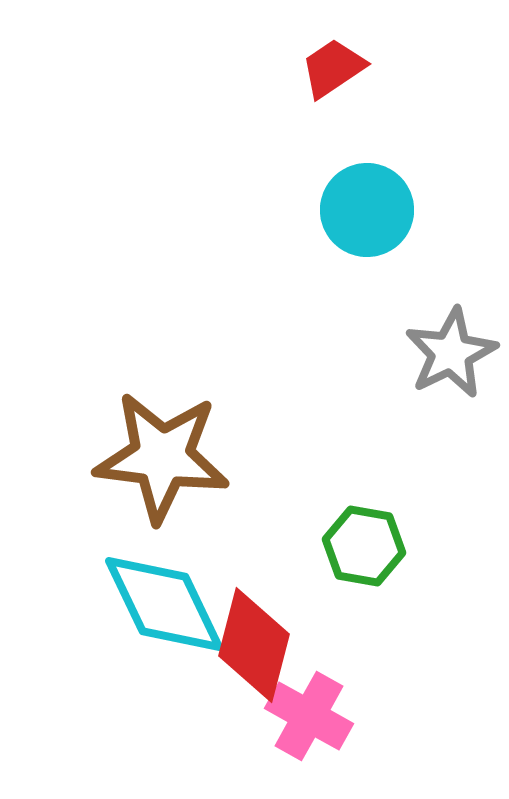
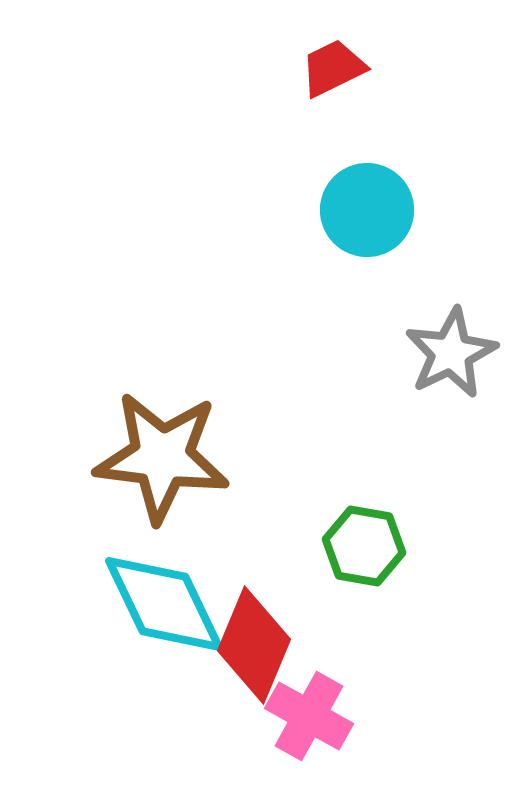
red trapezoid: rotated 8 degrees clockwise
red diamond: rotated 8 degrees clockwise
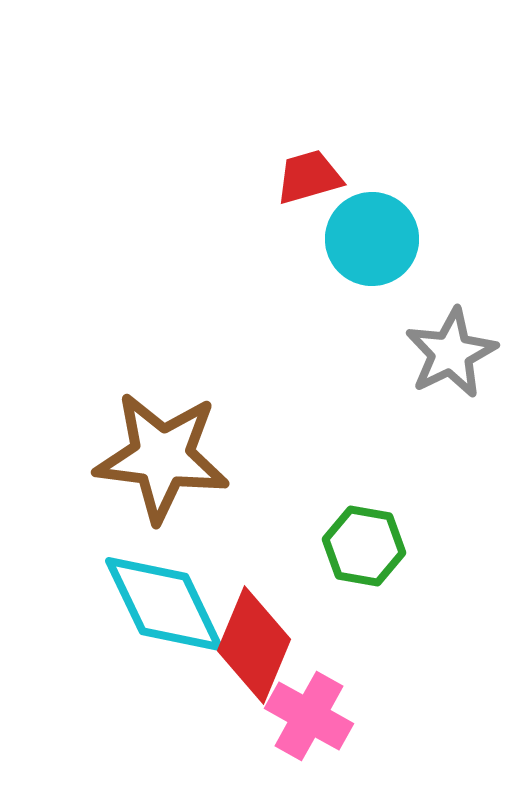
red trapezoid: moved 24 px left, 109 px down; rotated 10 degrees clockwise
cyan circle: moved 5 px right, 29 px down
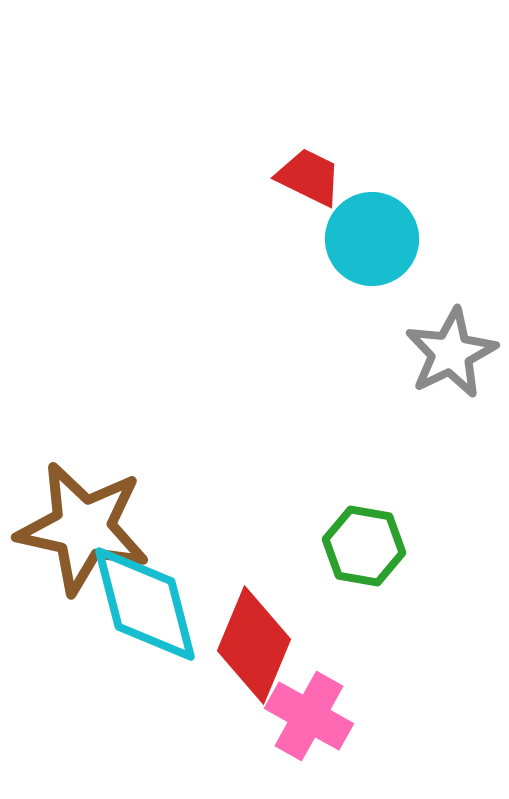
red trapezoid: rotated 42 degrees clockwise
brown star: moved 79 px left, 71 px down; rotated 5 degrees clockwise
cyan diamond: moved 19 px left; rotated 11 degrees clockwise
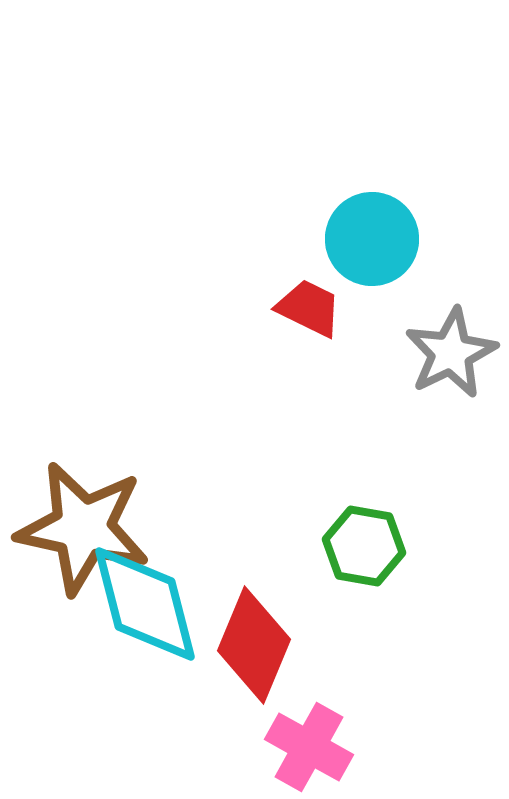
red trapezoid: moved 131 px down
pink cross: moved 31 px down
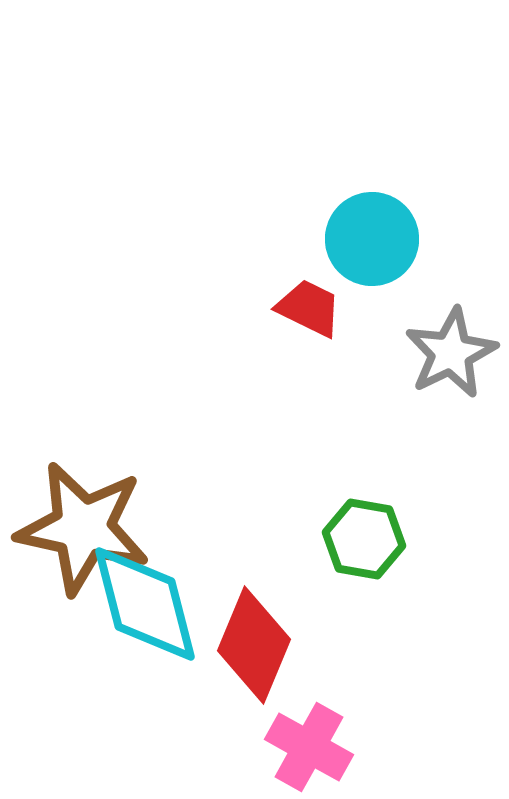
green hexagon: moved 7 px up
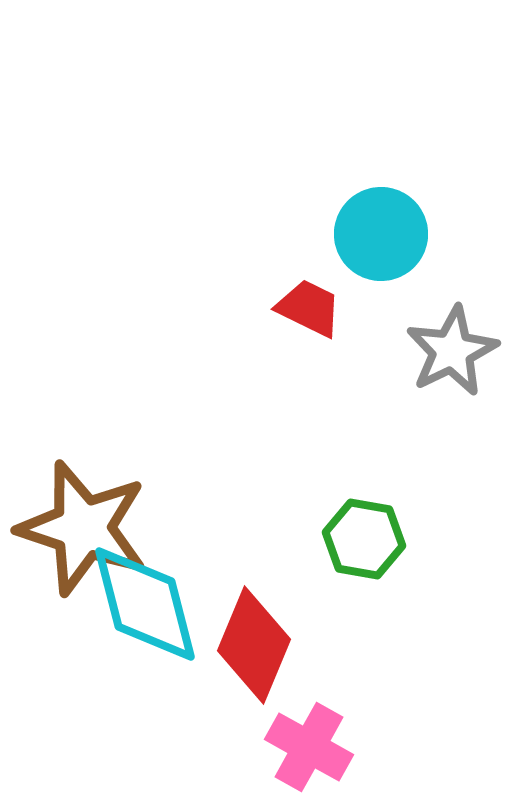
cyan circle: moved 9 px right, 5 px up
gray star: moved 1 px right, 2 px up
brown star: rotated 6 degrees clockwise
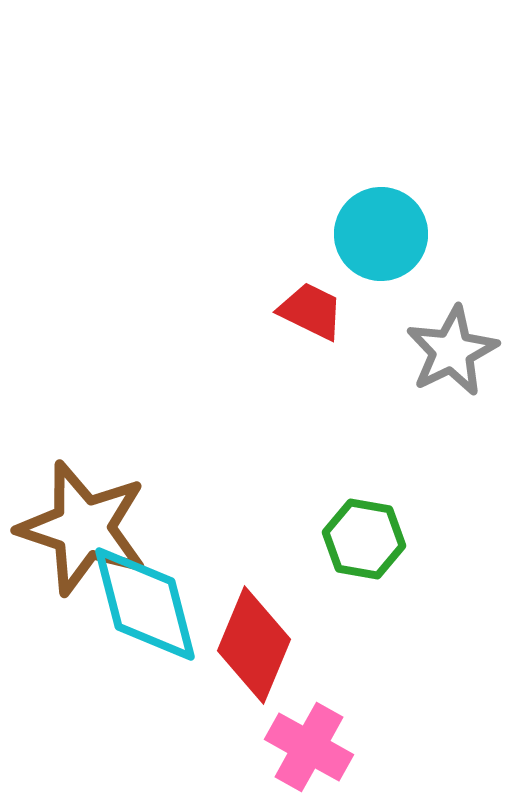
red trapezoid: moved 2 px right, 3 px down
